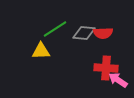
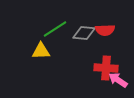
red semicircle: moved 2 px right, 3 px up
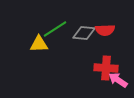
yellow triangle: moved 2 px left, 7 px up
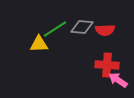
gray diamond: moved 2 px left, 6 px up
red cross: moved 1 px right, 3 px up
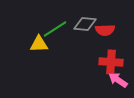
gray diamond: moved 3 px right, 3 px up
red cross: moved 4 px right, 3 px up
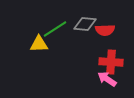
pink arrow: moved 11 px left, 1 px up
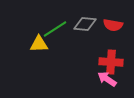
red semicircle: moved 8 px right, 5 px up; rotated 12 degrees clockwise
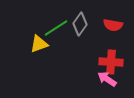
gray diamond: moved 5 px left; rotated 60 degrees counterclockwise
green line: moved 1 px right, 1 px up
yellow triangle: rotated 18 degrees counterclockwise
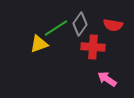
red cross: moved 18 px left, 15 px up
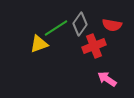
red semicircle: moved 1 px left
red cross: moved 1 px right, 1 px up; rotated 25 degrees counterclockwise
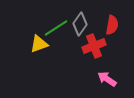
red semicircle: rotated 90 degrees counterclockwise
